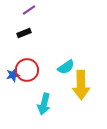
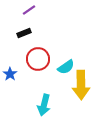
red circle: moved 11 px right, 11 px up
blue star: moved 3 px left, 1 px up; rotated 24 degrees counterclockwise
cyan arrow: moved 1 px down
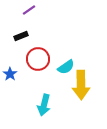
black rectangle: moved 3 px left, 3 px down
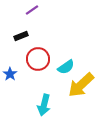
purple line: moved 3 px right
yellow arrow: rotated 48 degrees clockwise
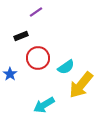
purple line: moved 4 px right, 2 px down
red circle: moved 1 px up
yellow arrow: rotated 8 degrees counterclockwise
cyan arrow: rotated 45 degrees clockwise
